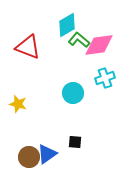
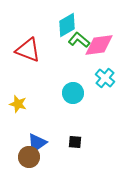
red triangle: moved 3 px down
cyan cross: rotated 30 degrees counterclockwise
blue triangle: moved 10 px left, 11 px up
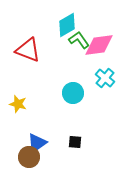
green L-shape: rotated 15 degrees clockwise
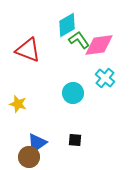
black square: moved 2 px up
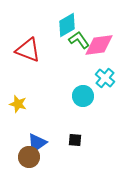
cyan circle: moved 10 px right, 3 px down
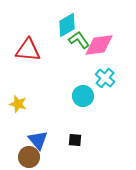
red triangle: rotated 16 degrees counterclockwise
blue triangle: moved 1 px right, 3 px up; rotated 35 degrees counterclockwise
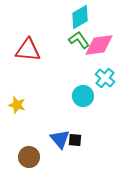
cyan diamond: moved 13 px right, 8 px up
yellow star: moved 1 px left, 1 px down
blue triangle: moved 22 px right, 1 px up
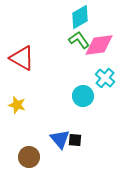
red triangle: moved 6 px left, 8 px down; rotated 24 degrees clockwise
